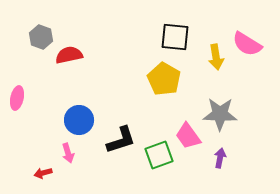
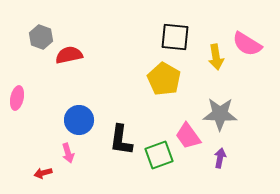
black L-shape: rotated 116 degrees clockwise
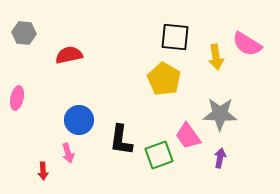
gray hexagon: moved 17 px left, 4 px up; rotated 15 degrees counterclockwise
red arrow: moved 2 px up; rotated 78 degrees counterclockwise
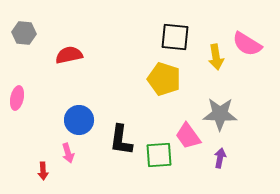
yellow pentagon: rotated 12 degrees counterclockwise
green square: rotated 16 degrees clockwise
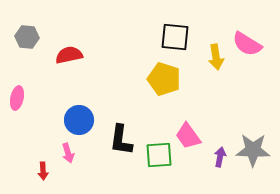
gray hexagon: moved 3 px right, 4 px down
gray star: moved 33 px right, 36 px down
purple arrow: moved 1 px up
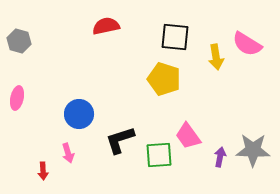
gray hexagon: moved 8 px left, 4 px down; rotated 10 degrees clockwise
red semicircle: moved 37 px right, 29 px up
blue circle: moved 6 px up
black L-shape: moved 1 px left; rotated 64 degrees clockwise
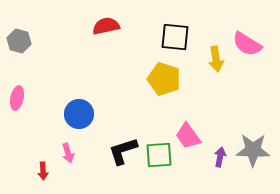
yellow arrow: moved 2 px down
black L-shape: moved 3 px right, 11 px down
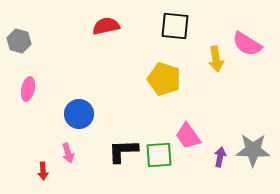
black square: moved 11 px up
pink ellipse: moved 11 px right, 9 px up
black L-shape: rotated 16 degrees clockwise
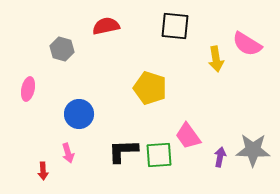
gray hexagon: moved 43 px right, 8 px down
yellow pentagon: moved 14 px left, 9 px down
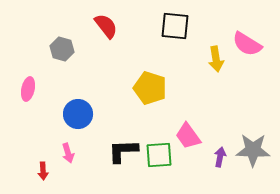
red semicircle: rotated 64 degrees clockwise
blue circle: moved 1 px left
